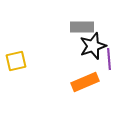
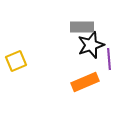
black star: moved 2 px left, 1 px up
yellow square: rotated 10 degrees counterclockwise
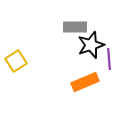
gray rectangle: moved 7 px left
yellow square: rotated 10 degrees counterclockwise
